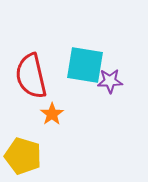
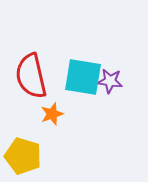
cyan square: moved 2 px left, 12 px down
purple star: rotated 10 degrees clockwise
orange star: rotated 15 degrees clockwise
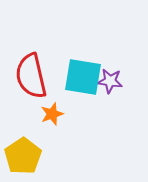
yellow pentagon: rotated 21 degrees clockwise
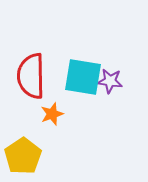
red semicircle: rotated 12 degrees clockwise
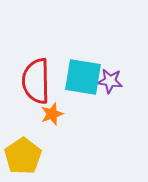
red semicircle: moved 5 px right, 5 px down
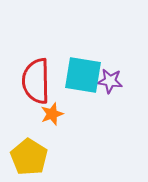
cyan square: moved 2 px up
yellow pentagon: moved 6 px right, 1 px down; rotated 6 degrees counterclockwise
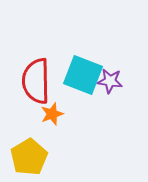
cyan square: rotated 12 degrees clockwise
yellow pentagon: rotated 9 degrees clockwise
